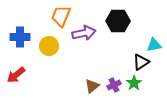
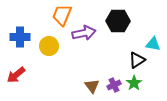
orange trapezoid: moved 1 px right, 1 px up
cyan triangle: moved 1 px left, 1 px up; rotated 21 degrees clockwise
black triangle: moved 4 px left, 2 px up
brown triangle: rotated 28 degrees counterclockwise
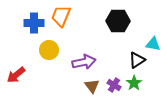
orange trapezoid: moved 1 px left, 1 px down
purple arrow: moved 29 px down
blue cross: moved 14 px right, 14 px up
yellow circle: moved 4 px down
purple cross: rotated 32 degrees counterclockwise
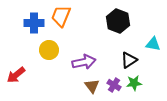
black hexagon: rotated 20 degrees clockwise
black triangle: moved 8 px left
green star: rotated 28 degrees clockwise
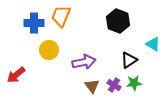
cyan triangle: rotated 21 degrees clockwise
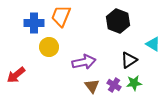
yellow circle: moved 3 px up
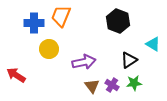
yellow circle: moved 2 px down
red arrow: rotated 72 degrees clockwise
purple cross: moved 2 px left
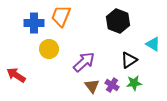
purple arrow: rotated 30 degrees counterclockwise
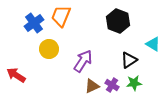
blue cross: rotated 36 degrees counterclockwise
purple arrow: moved 1 px left, 1 px up; rotated 15 degrees counterclockwise
brown triangle: rotated 42 degrees clockwise
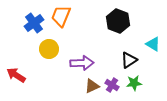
purple arrow: moved 1 px left, 2 px down; rotated 55 degrees clockwise
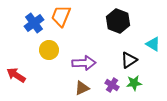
yellow circle: moved 1 px down
purple arrow: moved 2 px right
brown triangle: moved 10 px left, 2 px down
